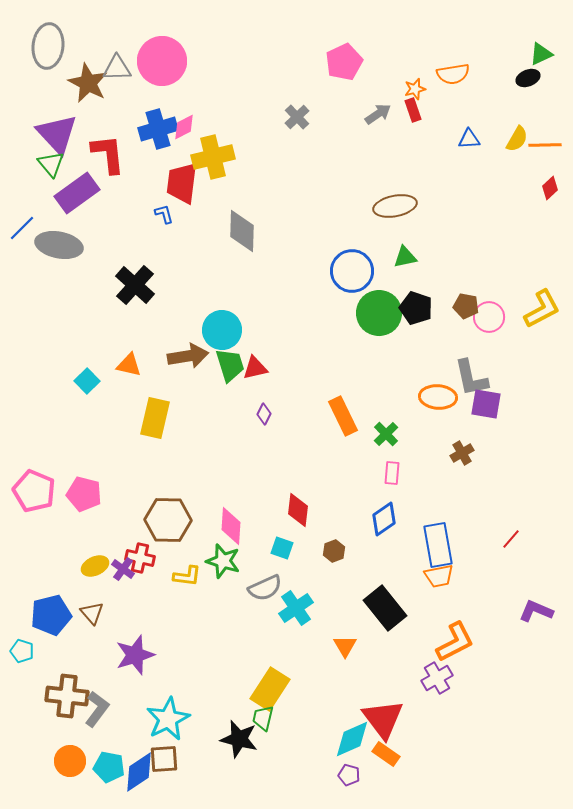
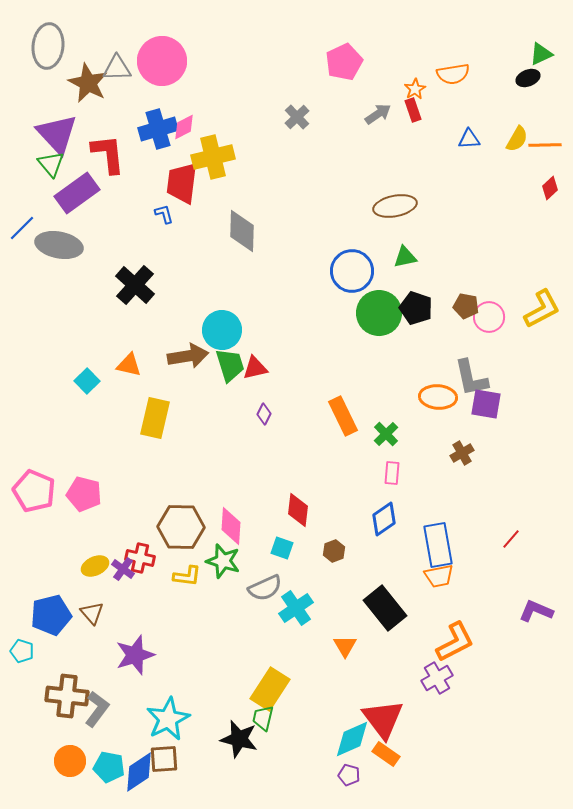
orange star at (415, 89): rotated 15 degrees counterclockwise
brown hexagon at (168, 520): moved 13 px right, 7 px down
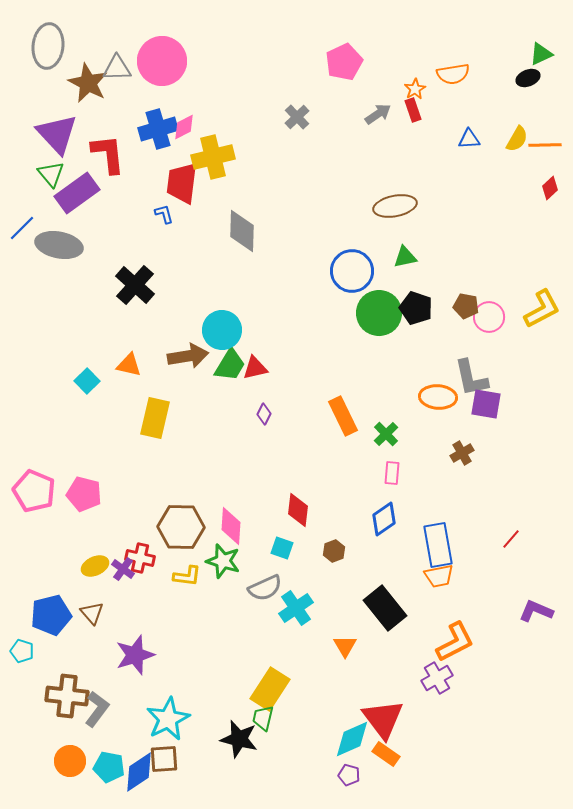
green triangle at (51, 164): moved 10 px down
green trapezoid at (230, 365): rotated 48 degrees clockwise
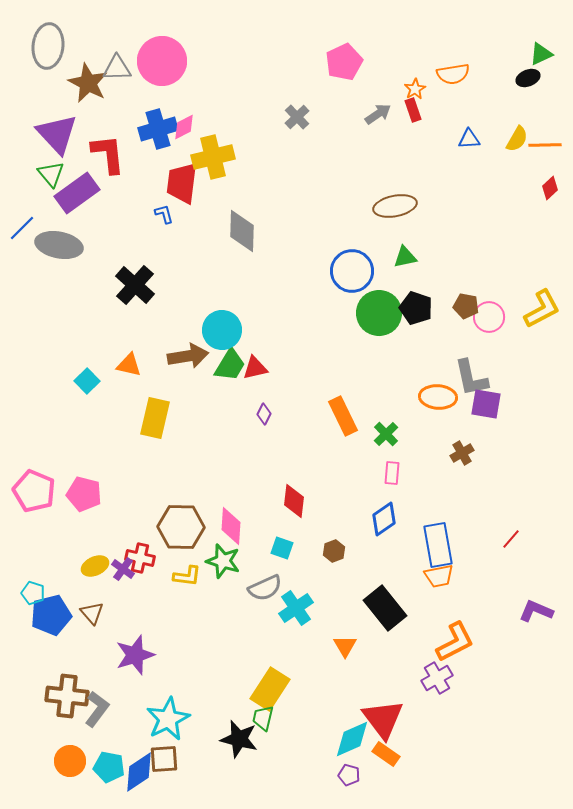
red diamond at (298, 510): moved 4 px left, 9 px up
cyan pentagon at (22, 651): moved 11 px right, 58 px up
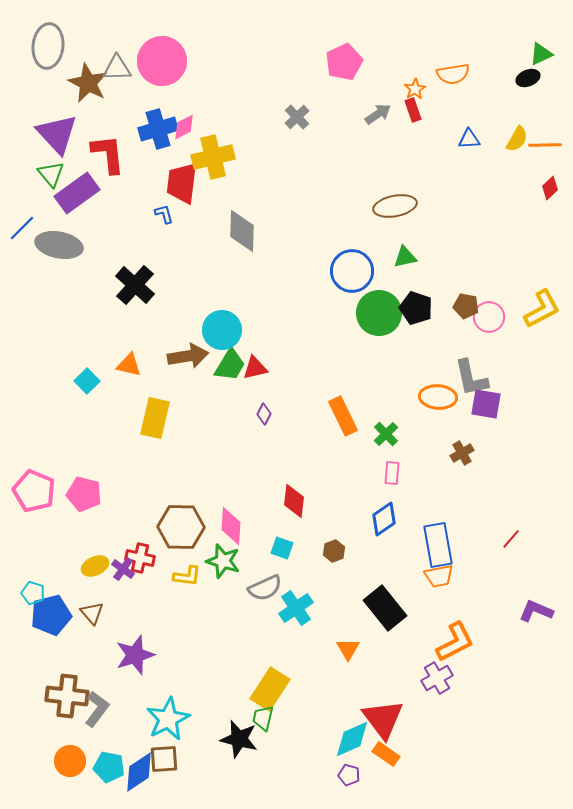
orange triangle at (345, 646): moved 3 px right, 3 px down
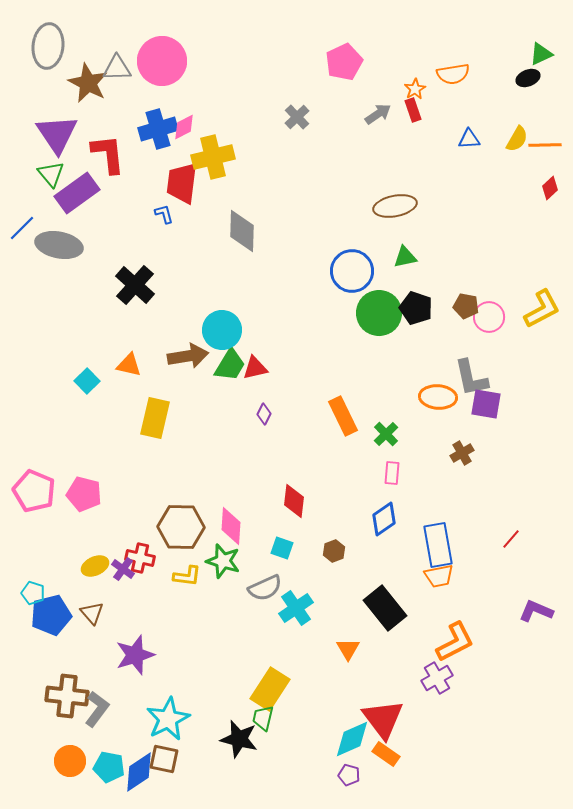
purple triangle at (57, 134): rotated 9 degrees clockwise
brown square at (164, 759): rotated 16 degrees clockwise
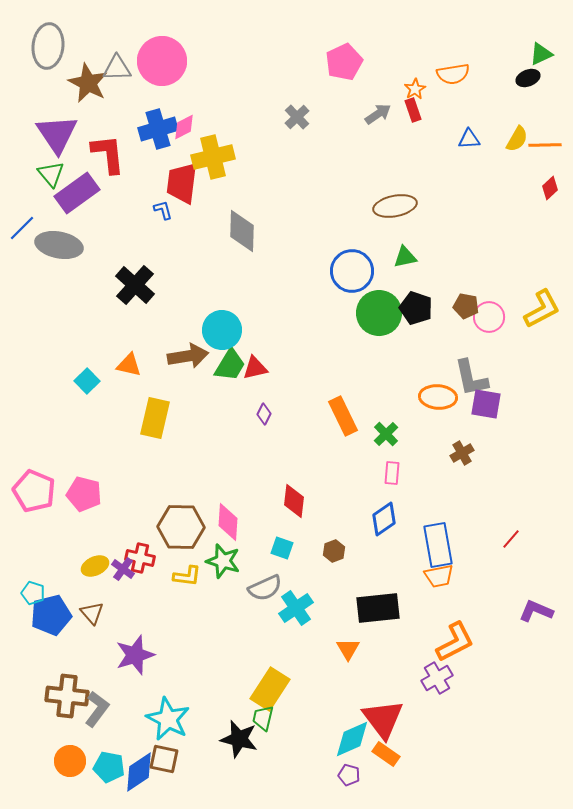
blue L-shape at (164, 214): moved 1 px left, 4 px up
pink diamond at (231, 526): moved 3 px left, 4 px up
black rectangle at (385, 608): moved 7 px left; rotated 57 degrees counterclockwise
cyan star at (168, 719): rotated 18 degrees counterclockwise
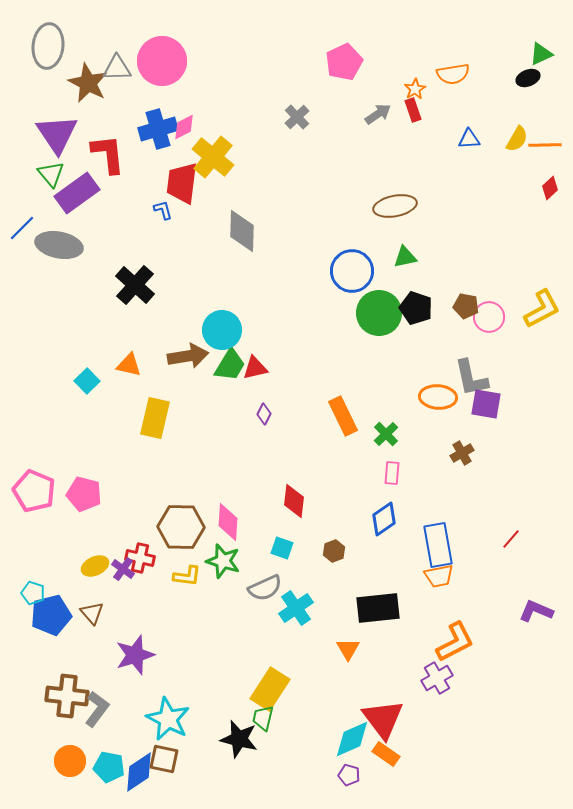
yellow cross at (213, 157): rotated 36 degrees counterclockwise
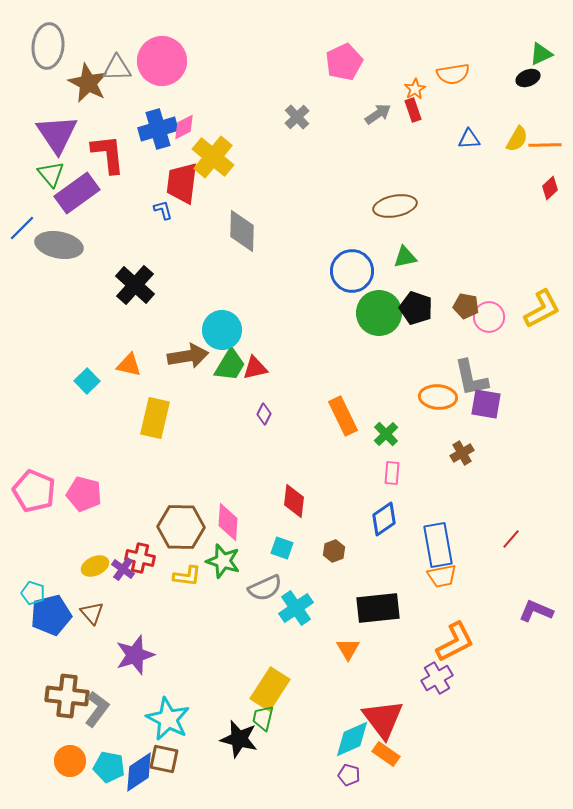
orange trapezoid at (439, 576): moved 3 px right
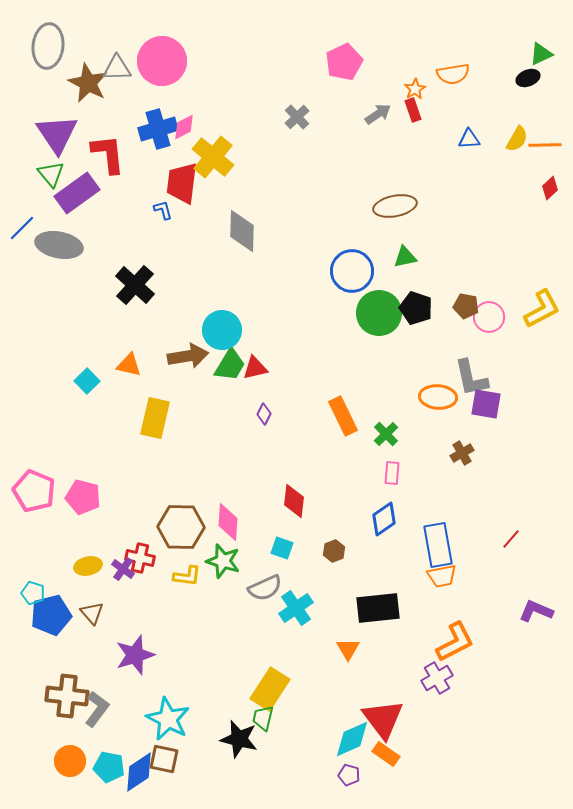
pink pentagon at (84, 494): moved 1 px left, 3 px down
yellow ellipse at (95, 566): moved 7 px left; rotated 12 degrees clockwise
